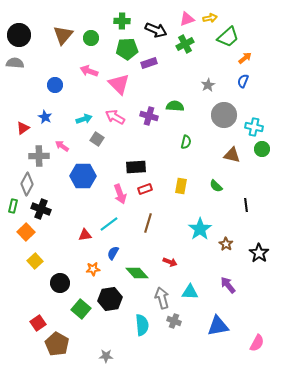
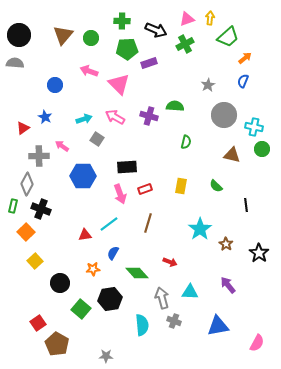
yellow arrow at (210, 18): rotated 72 degrees counterclockwise
black rectangle at (136, 167): moved 9 px left
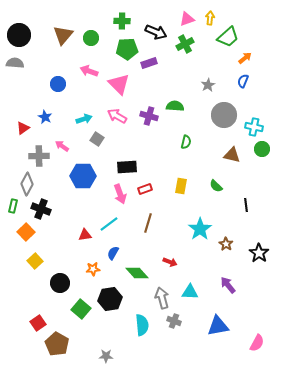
black arrow at (156, 30): moved 2 px down
blue circle at (55, 85): moved 3 px right, 1 px up
pink arrow at (115, 117): moved 2 px right, 1 px up
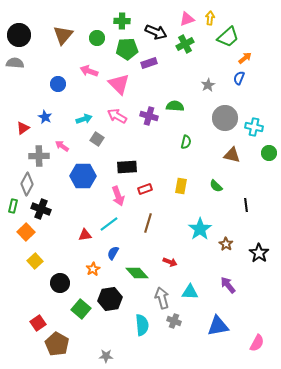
green circle at (91, 38): moved 6 px right
blue semicircle at (243, 81): moved 4 px left, 3 px up
gray circle at (224, 115): moved 1 px right, 3 px down
green circle at (262, 149): moved 7 px right, 4 px down
pink arrow at (120, 194): moved 2 px left, 2 px down
orange star at (93, 269): rotated 24 degrees counterclockwise
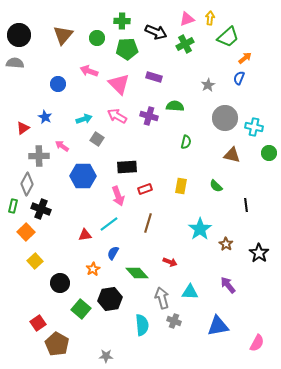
purple rectangle at (149, 63): moved 5 px right, 14 px down; rotated 35 degrees clockwise
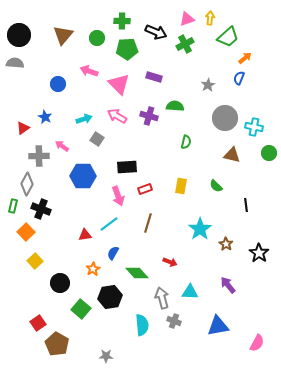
black hexagon at (110, 299): moved 2 px up
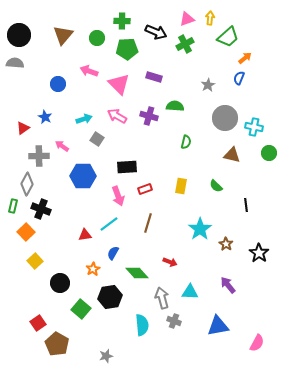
gray star at (106, 356): rotated 16 degrees counterclockwise
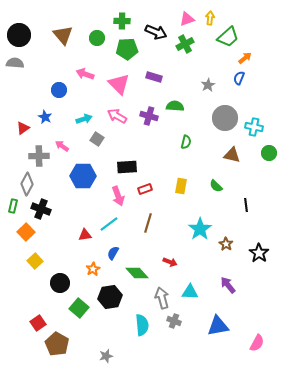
brown triangle at (63, 35): rotated 20 degrees counterclockwise
pink arrow at (89, 71): moved 4 px left, 3 px down
blue circle at (58, 84): moved 1 px right, 6 px down
green square at (81, 309): moved 2 px left, 1 px up
